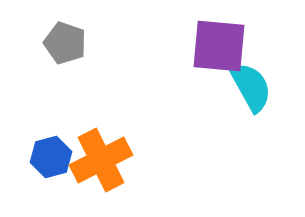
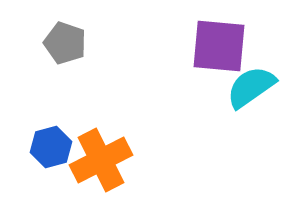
cyan semicircle: rotated 96 degrees counterclockwise
blue hexagon: moved 10 px up
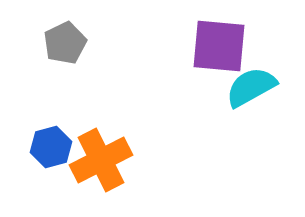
gray pentagon: rotated 27 degrees clockwise
cyan semicircle: rotated 6 degrees clockwise
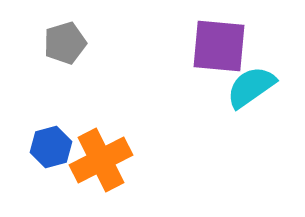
gray pentagon: rotated 9 degrees clockwise
cyan semicircle: rotated 6 degrees counterclockwise
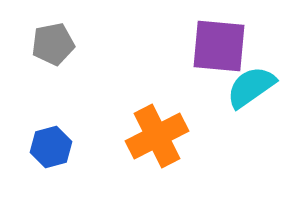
gray pentagon: moved 12 px left, 1 px down; rotated 6 degrees clockwise
orange cross: moved 56 px right, 24 px up
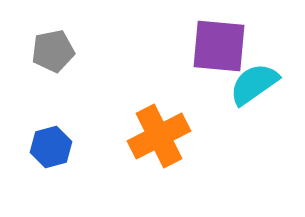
gray pentagon: moved 7 px down
cyan semicircle: moved 3 px right, 3 px up
orange cross: moved 2 px right
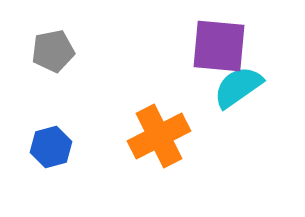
cyan semicircle: moved 16 px left, 3 px down
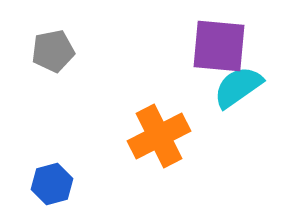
blue hexagon: moved 1 px right, 37 px down
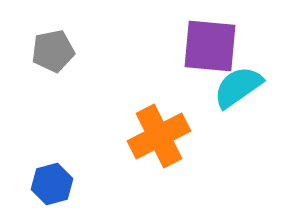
purple square: moved 9 px left
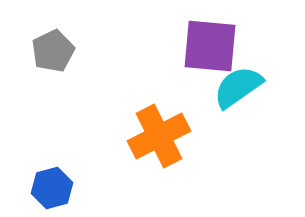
gray pentagon: rotated 15 degrees counterclockwise
blue hexagon: moved 4 px down
